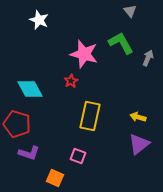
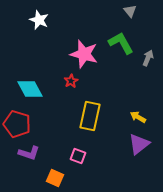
yellow arrow: rotated 14 degrees clockwise
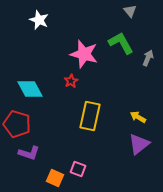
pink square: moved 13 px down
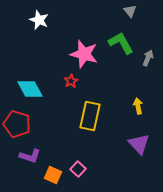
yellow arrow: moved 11 px up; rotated 49 degrees clockwise
purple triangle: rotated 35 degrees counterclockwise
purple L-shape: moved 1 px right, 3 px down
pink square: rotated 21 degrees clockwise
orange square: moved 2 px left, 3 px up
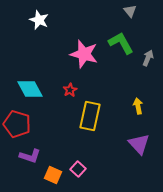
red star: moved 1 px left, 9 px down
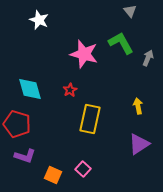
cyan diamond: rotated 12 degrees clockwise
yellow rectangle: moved 3 px down
purple triangle: rotated 40 degrees clockwise
purple L-shape: moved 5 px left
pink square: moved 5 px right
